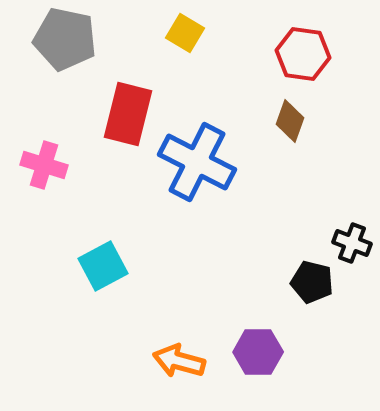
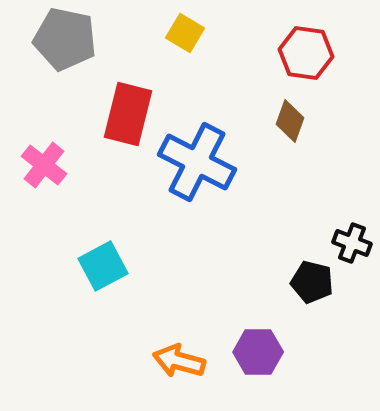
red hexagon: moved 3 px right, 1 px up
pink cross: rotated 21 degrees clockwise
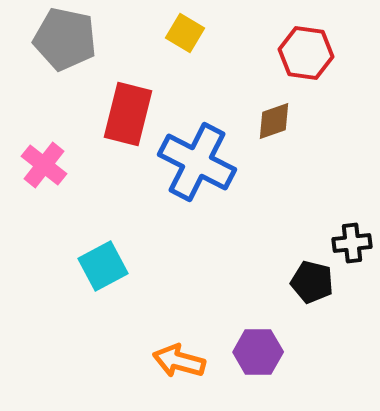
brown diamond: moved 16 px left; rotated 51 degrees clockwise
black cross: rotated 27 degrees counterclockwise
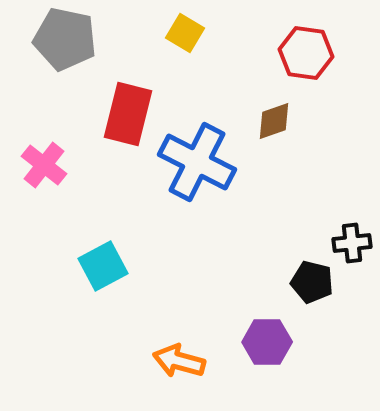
purple hexagon: moved 9 px right, 10 px up
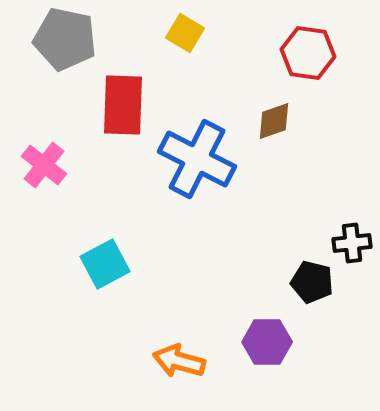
red hexagon: moved 2 px right
red rectangle: moved 5 px left, 9 px up; rotated 12 degrees counterclockwise
blue cross: moved 3 px up
cyan square: moved 2 px right, 2 px up
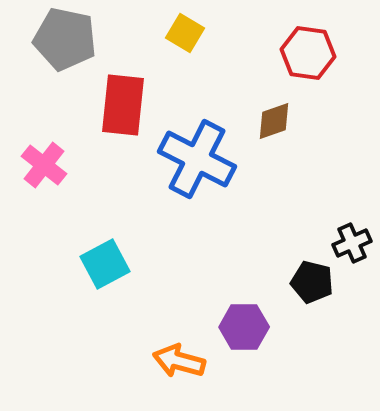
red rectangle: rotated 4 degrees clockwise
black cross: rotated 18 degrees counterclockwise
purple hexagon: moved 23 px left, 15 px up
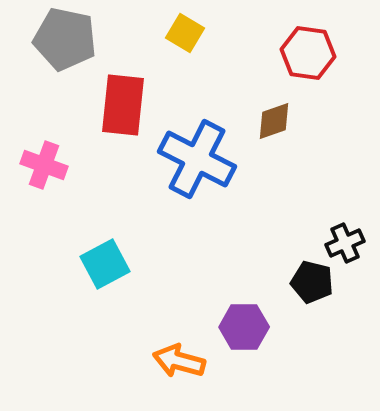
pink cross: rotated 18 degrees counterclockwise
black cross: moved 7 px left
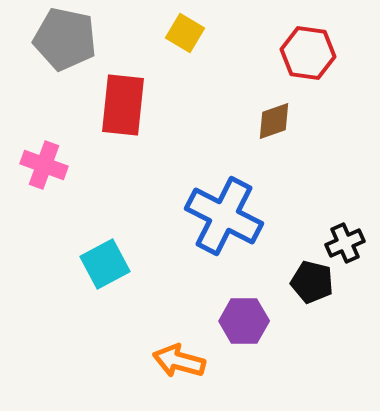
blue cross: moved 27 px right, 57 px down
purple hexagon: moved 6 px up
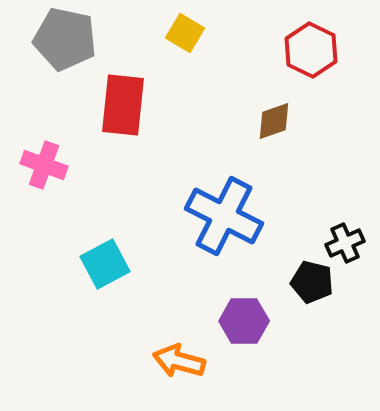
red hexagon: moved 3 px right, 3 px up; rotated 18 degrees clockwise
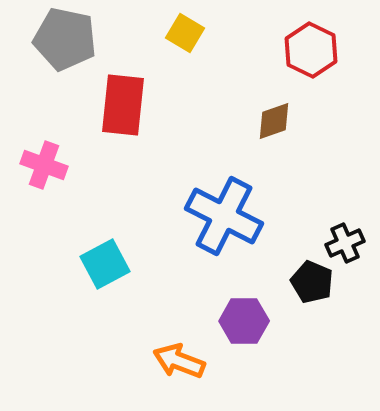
black pentagon: rotated 9 degrees clockwise
orange arrow: rotated 6 degrees clockwise
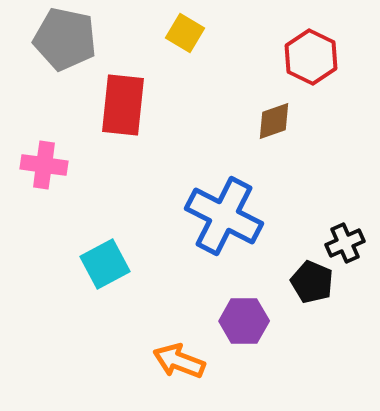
red hexagon: moved 7 px down
pink cross: rotated 12 degrees counterclockwise
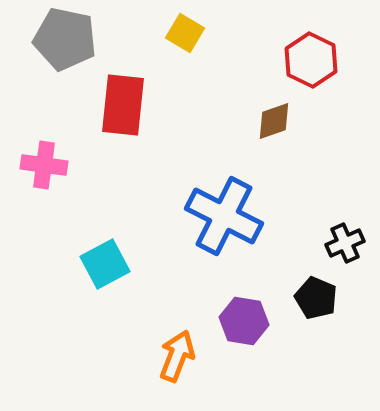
red hexagon: moved 3 px down
black pentagon: moved 4 px right, 16 px down
purple hexagon: rotated 9 degrees clockwise
orange arrow: moved 2 px left, 5 px up; rotated 90 degrees clockwise
